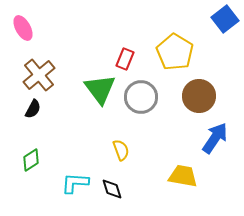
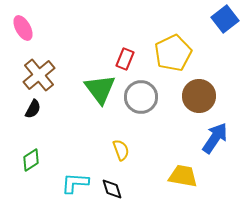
yellow pentagon: moved 2 px left, 1 px down; rotated 15 degrees clockwise
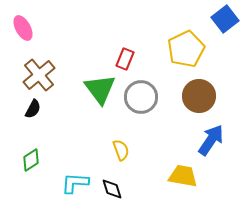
yellow pentagon: moved 13 px right, 4 px up
blue arrow: moved 4 px left, 2 px down
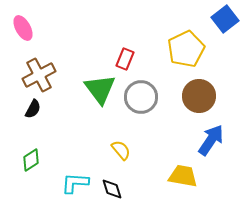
brown cross: rotated 12 degrees clockwise
yellow semicircle: rotated 20 degrees counterclockwise
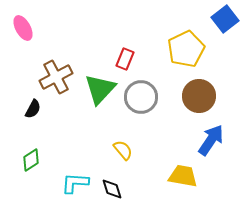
brown cross: moved 17 px right, 2 px down
green triangle: rotated 20 degrees clockwise
yellow semicircle: moved 2 px right
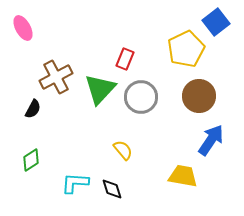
blue square: moved 9 px left, 3 px down
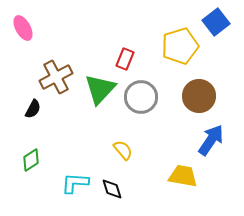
yellow pentagon: moved 6 px left, 3 px up; rotated 9 degrees clockwise
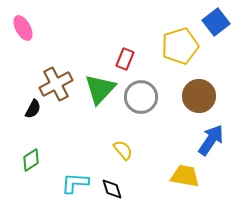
brown cross: moved 7 px down
yellow trapezoid: moved 2 px right
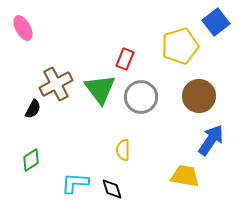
green triangle: rotated 20 degrees counterclockwise
yellow semicircle: rotated 140 degrees counterclockwise
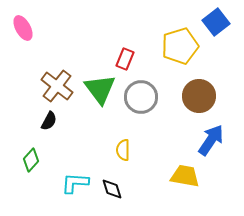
brown cross: moved 1 px right, 2 px down; rotated 24 degrees counterclockwise
black semicircle: moved 16 px right, 12 px down
green diamond: rotated 15 degrees counterclockwise
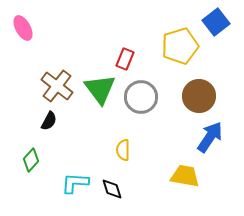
blue arrow: moved 1 px left, 3 px up
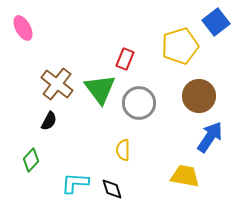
brown cross: moved 2 px up
gray circle: moved 2 px left, 6 px down
